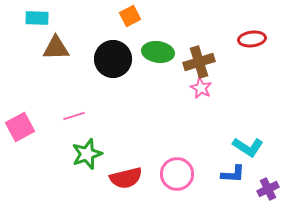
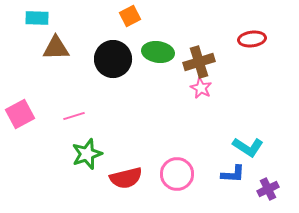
pink square: moved 13 px up
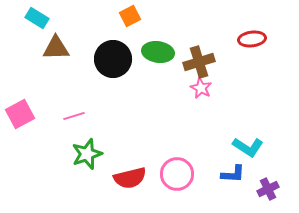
cyan rectangle: rotated 30 degrees clockwise
red semicircle: moved 4 px right
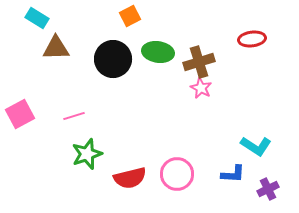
cyan L-shape: moved 8 px right, 1 px up
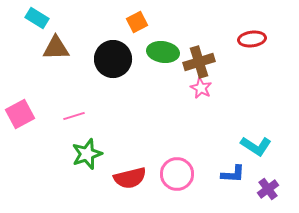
orange square: moved 7 px right, 6 px down
green ellipse: moved 5 px right
purple cross: rotated 10 degrees counterclockwise
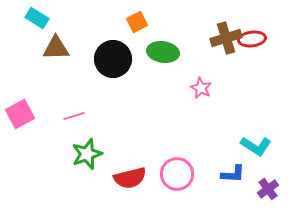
brown cross: moved 27 px right, 24 px up
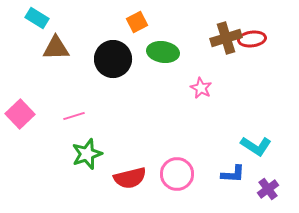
pink square: rotated 16 degrees counterclockwise
